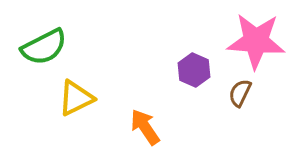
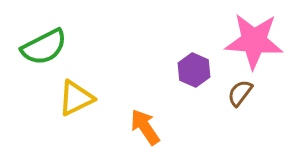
pink star: moved 2 px left
brown semicircle: rotated 12 degrees clockwise
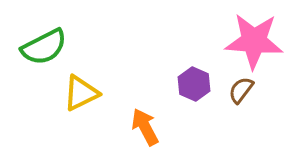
purple hexagon: moved 14 px down
brown semicircle: moved 1 px right, 3 px up
yellow triangle: moved 5 px right, 5 px up
orange arrow: rotated 6 degrees clockwise
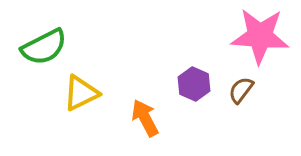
pink star: moved 6 px right, 5 px up
orange arrow: moved 9 px up
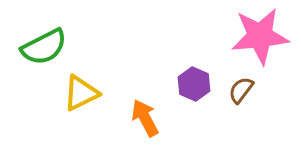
pink star: rotated 10 degrees counterclockwise
